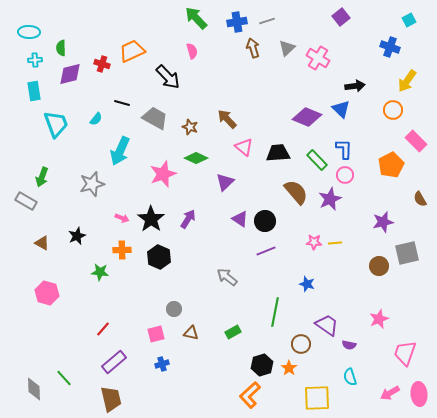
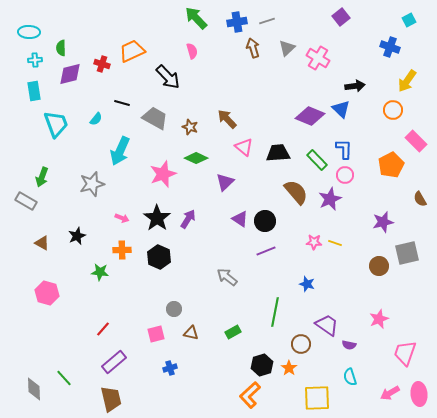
purple diamond at (307, 117): moved 3 px right, 1 px up
black star at (151, 219): moved 6 px right, 1 px up
yellow line at (335, 243): rotated 24 degrees clockwise
blue cross at (162, 364): moved 8 px right, 4 px down
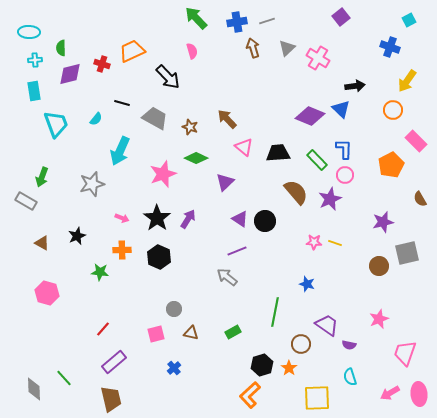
purple line at (266, 251): moved 29 px left
blue cross at (170, 368): moved 4 px right; rotated 24 degrees counterclockwise
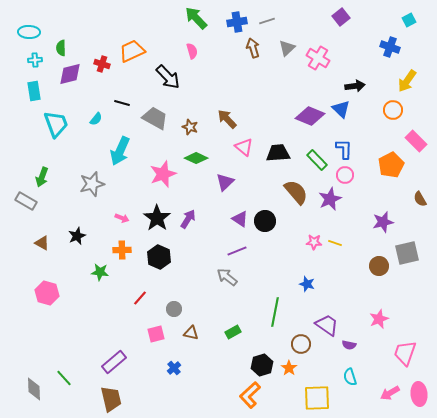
red line at (103, 329): moved 37 px right, 31 px up
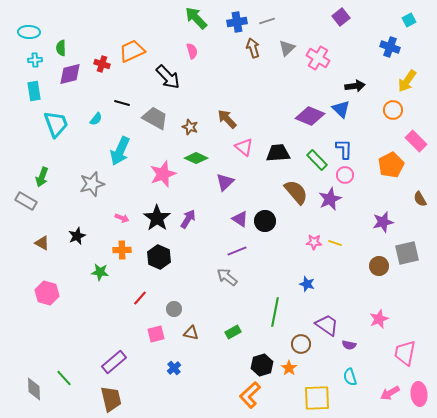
pink trapezoid at (405, 353): rotated 8 degrees counterclockwise
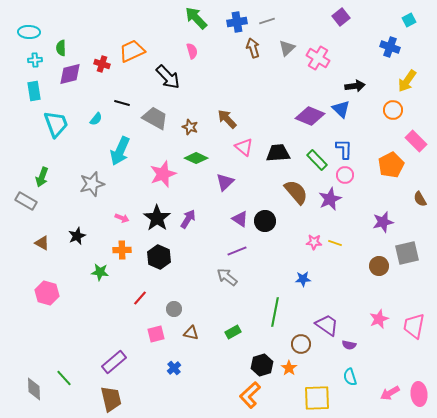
blue star at (307, 284): moved 4 px left, 5 px up; rotated 21 degrees counterclockwise
pink trapezoid at (405, 353): moved 9 px right, 27 px up
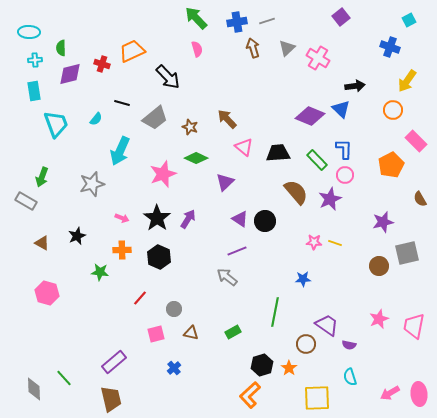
pink semicircle at (192, 51): moved 5 px right, 2 px up
gray trapezoid at (155, 118): rotated 112 degrees clockwise
brown circle at (301, 344): moved 5 px right
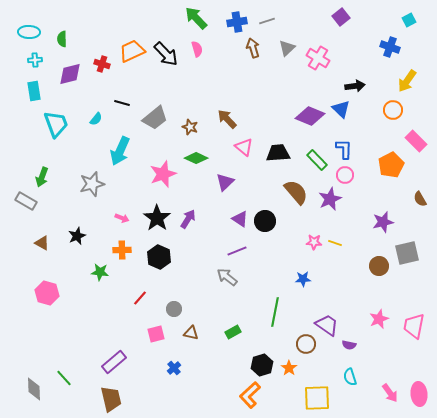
green semicircle at (61, 48): moved 1 px right, 9 px up
black arrow at (168, 77): moved 2 px left, 23 px up
pink arrow at (390, 393): rotated 96 degrees counterclockwise
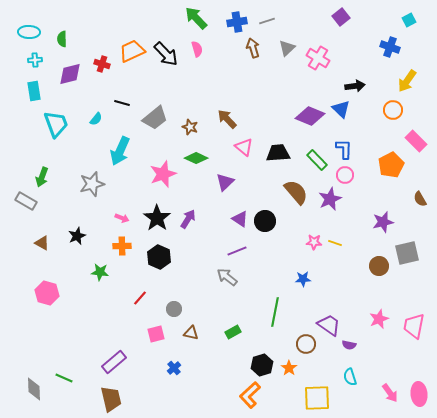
orange cross at (122, 250): moved 4 px up
purple trapezoid at (327, 325): moved 2 px right
green line at (64, 378): rotated 24 degrees counterclockwise
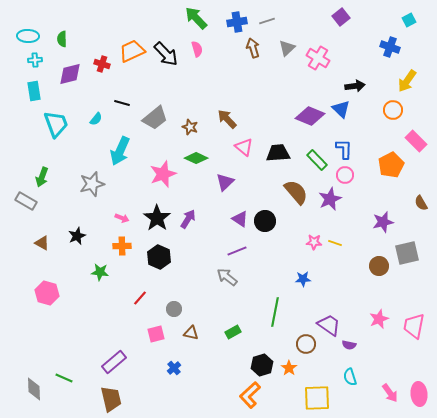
cyan ellipse at (29, 32): moved 1 px left, 4 px down
brown semicircle at (420, 199): moved 1 px right, 4 px down
